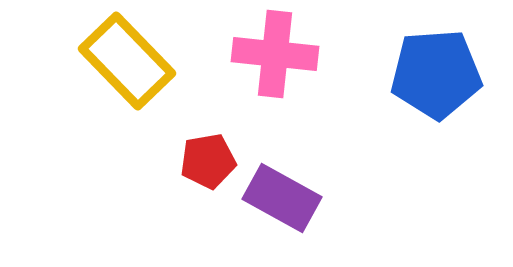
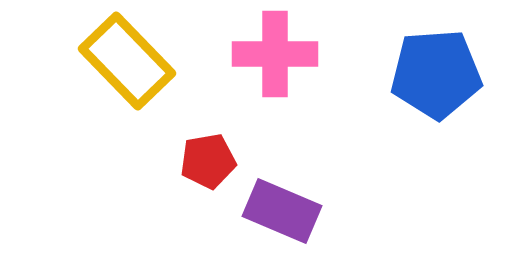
pink cross: rotated 6 degrees counterclockwise
purple rectangle: moved 13 px down; rotated 6 degrees counterclockwise
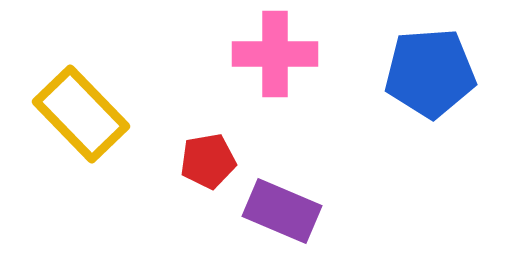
yellow rectangle: moved 46 px left, 53 px down
blue pentagon: moved 6 px left, 1 px up
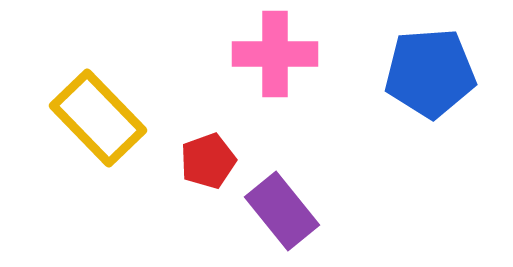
yellow rectangle: moved 17 px right, 4 px down
red pentagon: rotated 10 degrees counterclockwise
purple rectangle: rotated 28 degrees clockwise
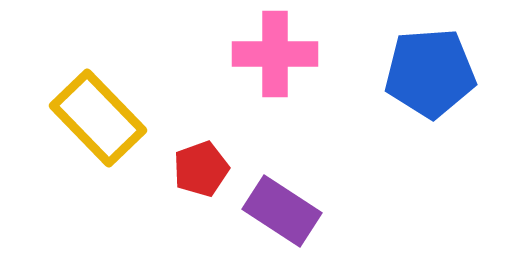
red pentagon: moved 7 px left, 8 px down
purple rectangle: rotated 18 degrees counterclockwise
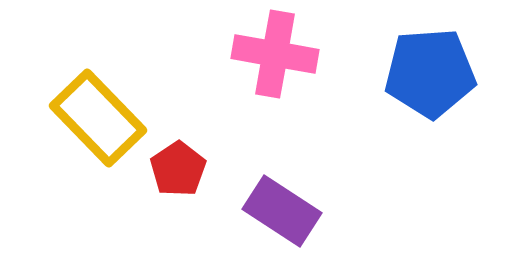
pink cross: rotated 10 degrees clockwise
red pentagon: moved 23 px left; rotated 14 degrees counterclockwise
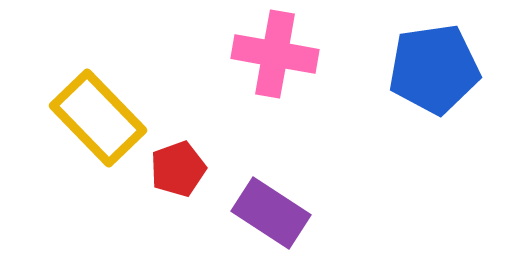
blue pentagon: moved 4 px right, 4 px up; rotated 4 degrees counterclockwise
red pentagon: rotated 14 degrees clockwise
purple rectangle: moved 11 px left, 2 px down
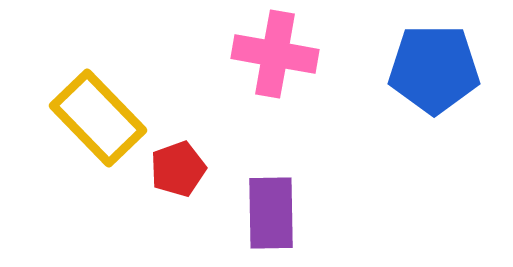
blue pentagon: rotated 8 degrees clockwise
purple rectangle: rotated 56 degrees clockwise
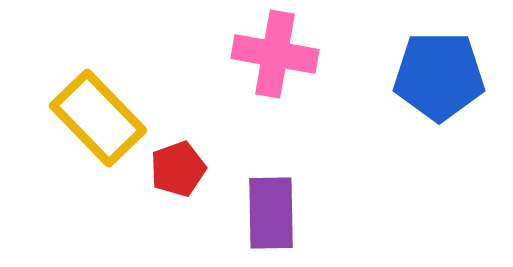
blue pentagon: moved 5 px right, 7 px down
